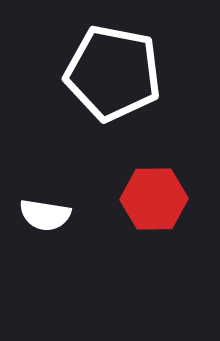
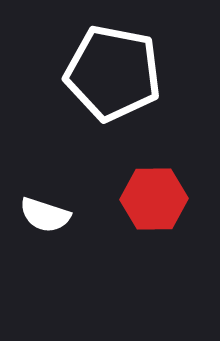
white semicircle: rotated 9 degrees clockwise
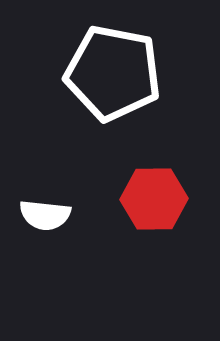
white semicircle: rotated 12 degrees counterclockwise
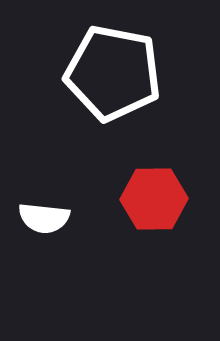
white semicircle: moved 1 px left, 3 px down
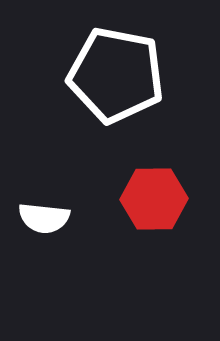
white pentagon: moved 3 px right, 2 px down
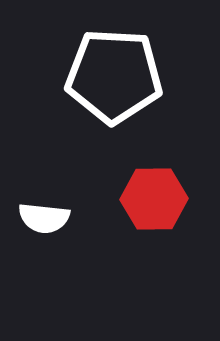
white pentagon: moved 2 px left, 1 px down; rotated 8 degrees counterclockwise
